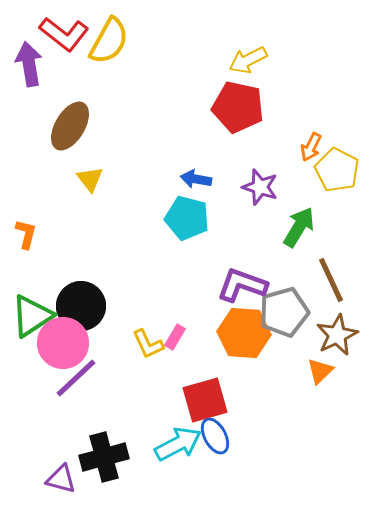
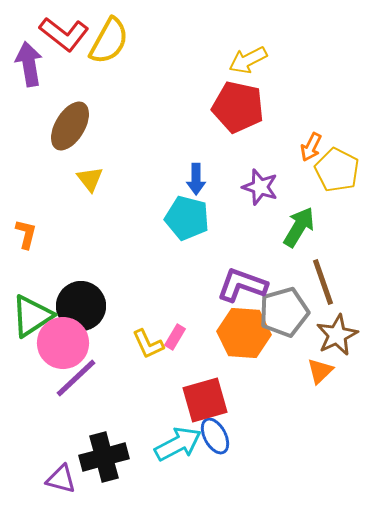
blue arrow: rotated 100 degrees counterclockwise
brown line: moved 8 px left, 2 px down; rotated 6 degrees clockwise
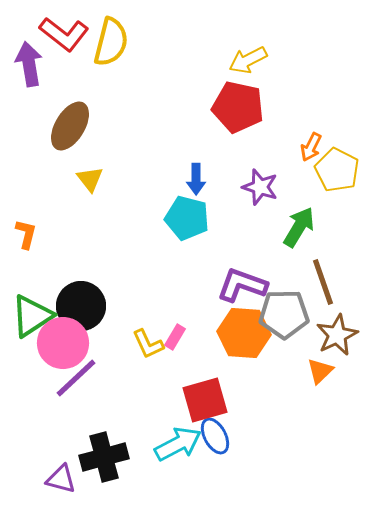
yellow semicircle: moved 2 px right, 1 px down; rotated 15 degrees counterclockwise
gray pentagon: moved 2 px down; rotated 15 degrees clockwise
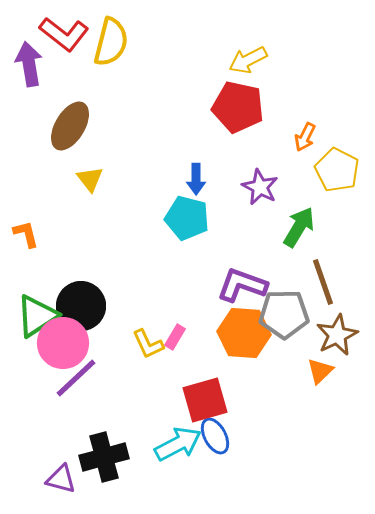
orange arrow: moved 6 px left, 10 px up
purple star: rotated 9 degrees clockwise
orange L-shape: rotated 28 degrees counterclockwise
green triangle: moved 5 px right
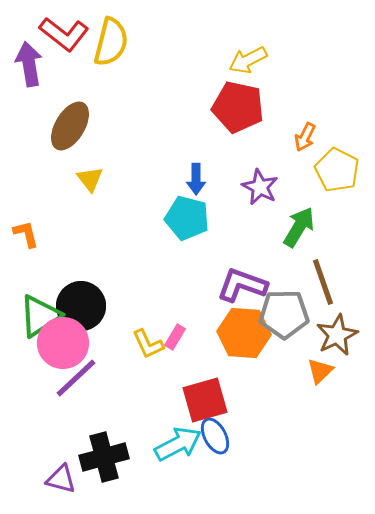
green triangle: moved 3 px right
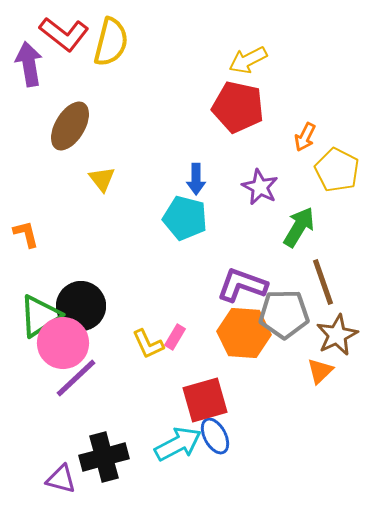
yellow triangle: moved 12 px right
cyan pentagon: moved 2 px left
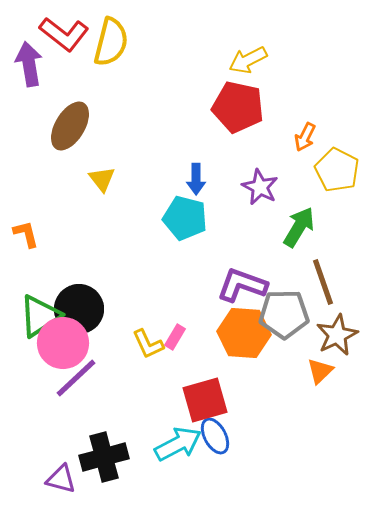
black circle: moved 2 px left, 3 px down
